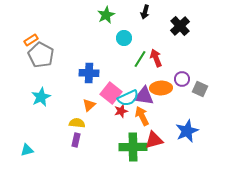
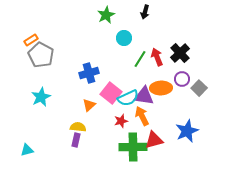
black cross: moved 27 px down
red arrow: moved 1 px right, 1 px up
blue cross: rotated 18 degrees counterclockwise
gray square: moved 1 px left, 1 px up; rotated 21 degrees clockwise
red star: moved 10 px down
yellow semicircle: moved 1 px right, 4 px down
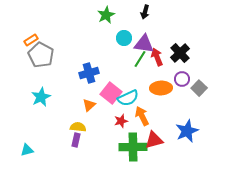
purple triangle: moved 52 px up
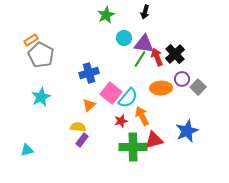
black cross: moved 5 px left, 1 px down
gray square: moved 1 px left, 1 px up
cyan semicircle: rotated 25 degrees counterclockwise
purple rectangle: moved 6 px right; rotated 24 degrees clockwise
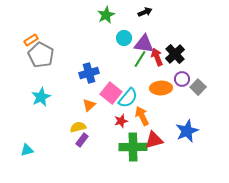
black arrow: rotated 128 degrees counterclockwise
yellow semicircle: rotated 21 degrees counterclockwise
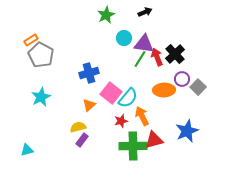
orange ellipse: moved 3 px right, 2 px down
green cross: moved 1 px up
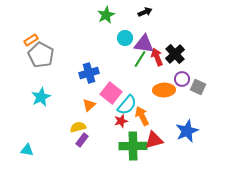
cyan circle: moved 1 px right
gray square: rotated 21 degrees counterclockwise
cyan semicircle: moved 1 px left, 7 px down
cyan triangle: rotated 24 degrees clockwise
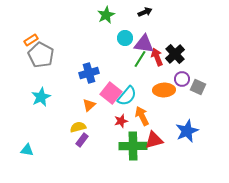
cyan semicircle: moved 9 px up
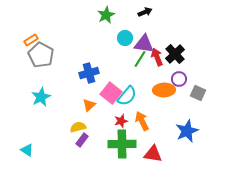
purple circle: moved 3 px left
gray square: moved 6 px down
orange arrow: moved 5 px down
red triangle: moved 1 px left, 14 px down; rotated 24 degrees clockwise
green cross: moved 11 px left, 2 px up
cyan triangle: rotated 24 degrees clockwise
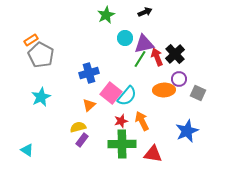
purple triangle: rotated 20 degrees counterclockwise
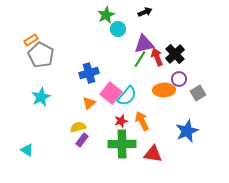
cyan circle: moved 7 px left, 9 px up
gray square: rotated 35 degrees clockwise
orange triangle: moved 2 px up
